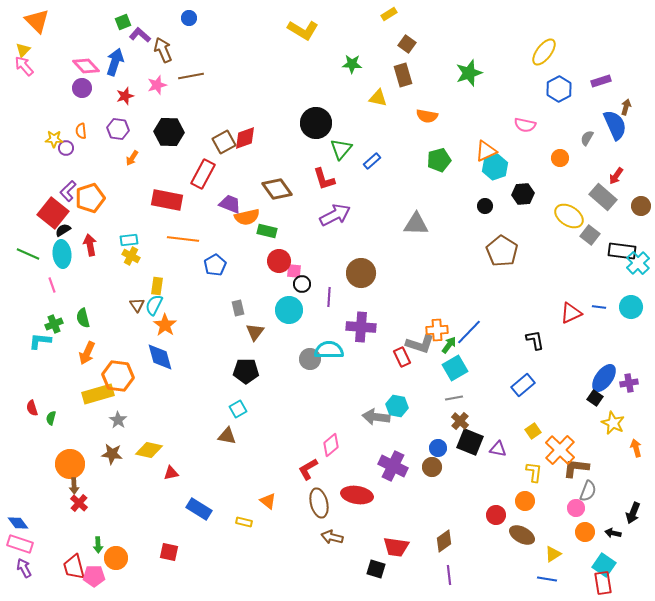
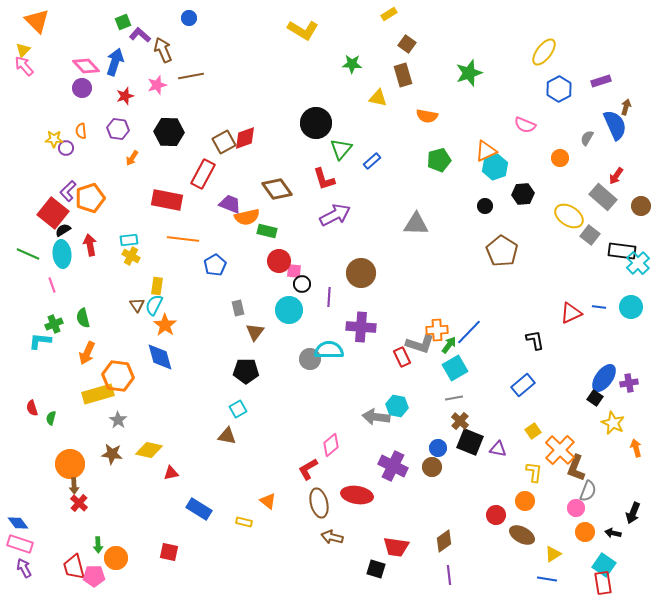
pink semicircle at (525, 125): rotated 10 degrees clockwise
brown L-shape at (576, 468): rotated 76 degrees counterclockwise
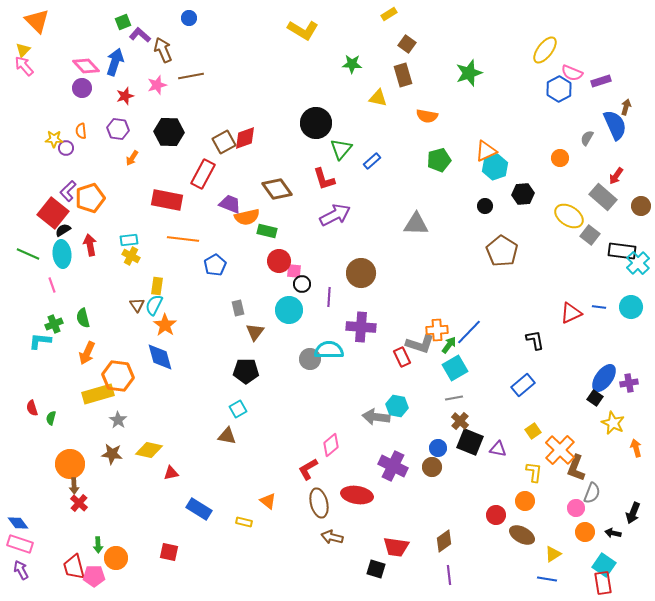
yellow ellipse at (544, 52): moved 1 px right, 2 px up
pink semicircle at (525, 125): moved 47 px right, 52 px up
gray semicircle at (588, 491): moved 4 px right, 2 px down
purple arrow at (24, 568): moved 3 px left, 2 px down
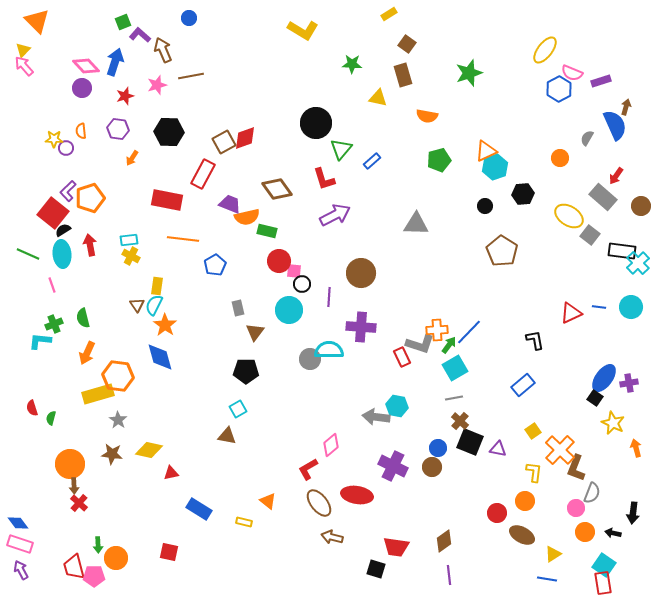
brown ellipse at (319, 503): rotated 24 degrees counterclockwise
black arrow at (633, 513): rotated 15 degrees counterclockwise
red circle at (496, 515): moved 1 px right, 2 px up
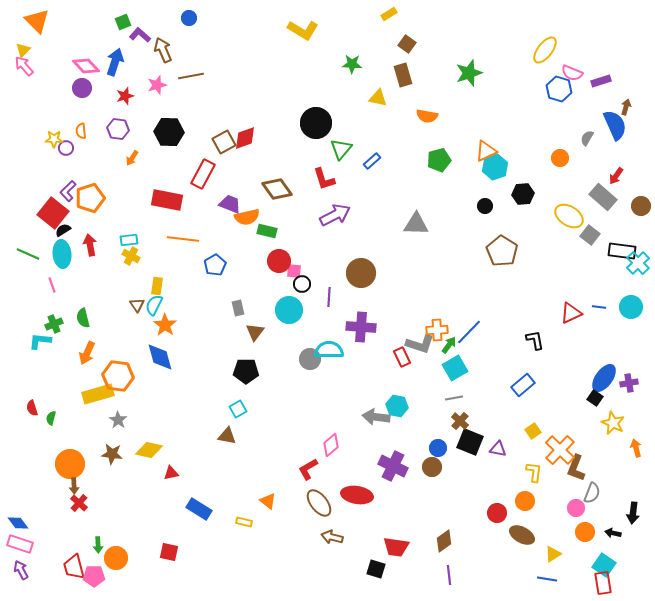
blue hexagon at (559, 89): rotated 15 degrees counterclockwise
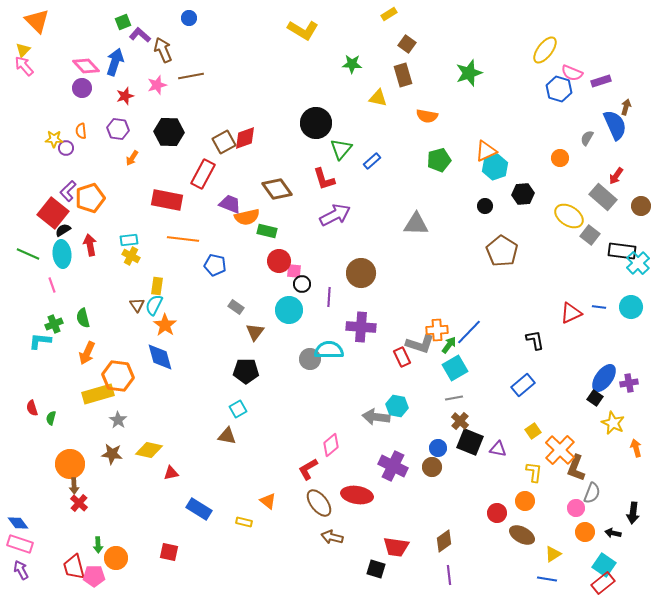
blue pentagon at (215, 265): rotated 30 degrees counterclockwise
gray rectangle at (238, 308): moved 2 px left, 1 px up; rotated 42 degrees counterclockwise
red rectangle at (603, 583): rotated 60 degrees clockwise
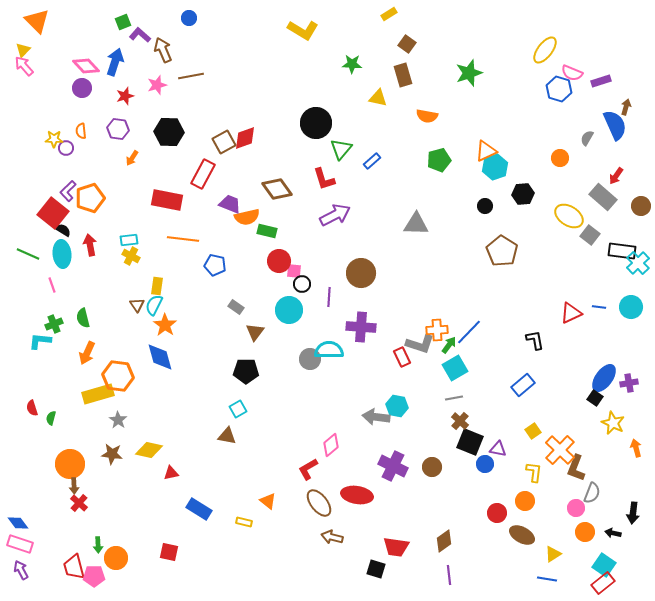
black semicircle at (63, 230): rotated 63 degrees clockwise
blue circle at (438, 448): moved 47 px right, 16 px down
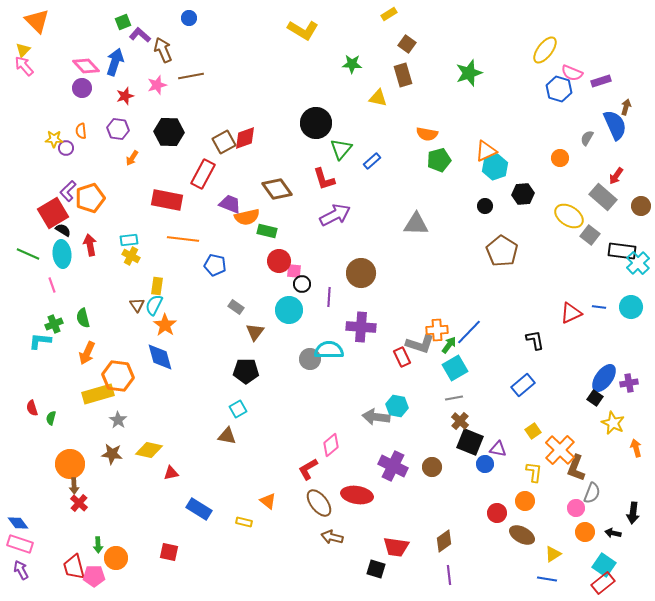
orange semicircle at (427, 116): moved 18 px down
red square at (53, 213): rotated 20 degrees clockwise
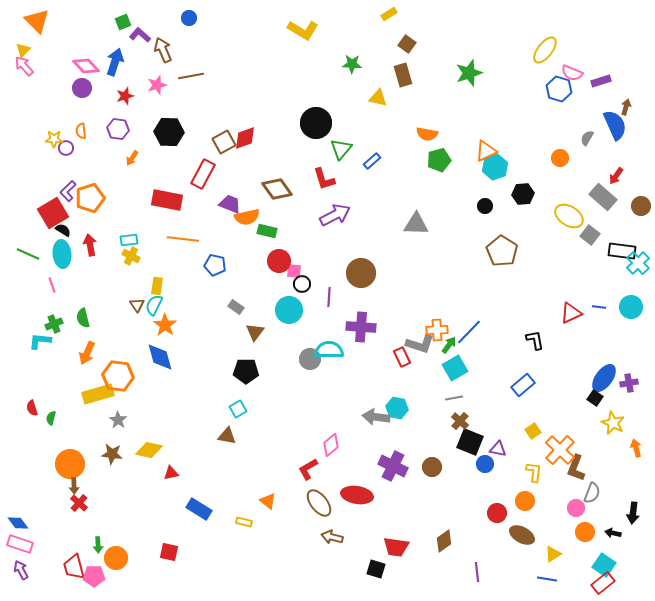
cyan hexagon at (397, 406): moved 2 px down
purple line at (449, 575): moved 28 px right, 3 px up
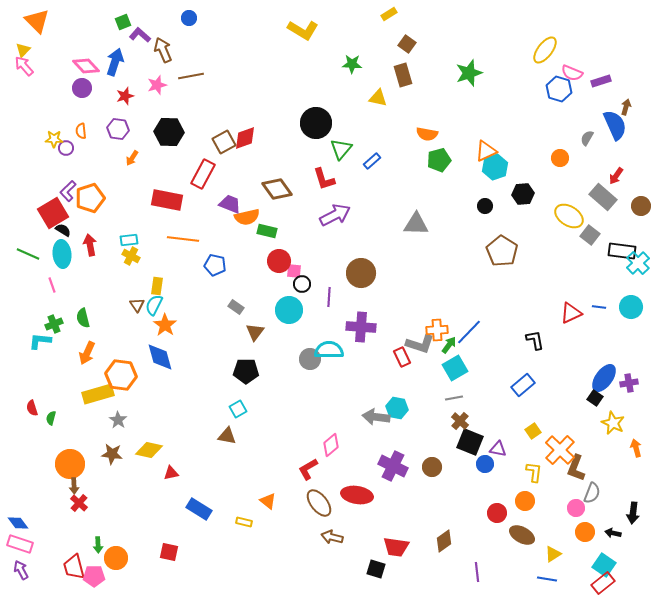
orange hexagon at (118, 376): moved 3 px right, 1 px up
